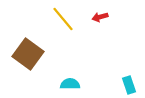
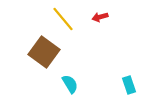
brown square: moved 16 px right, 2 px up
cyan semicircle: rotated 60 degrees clockwise
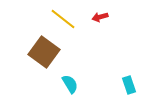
yellow line: rotated 12 degrees counterclockwise
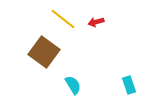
red arrow: moved 4 px left, 5 px down
cyan semicircle: moved 3 px right, 1 px down
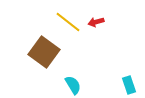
yellow line: moved 5 px right, 3 px down
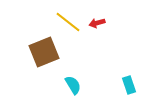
red arrow: moved 1 px right, 1 px down
brown square: rotated 32 degrees clockwise
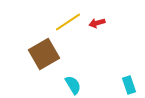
yellow line: rotated 72 degrees counterclockwise
brown square: moved 2 px down; rotated 8 degrees counterclockwise
